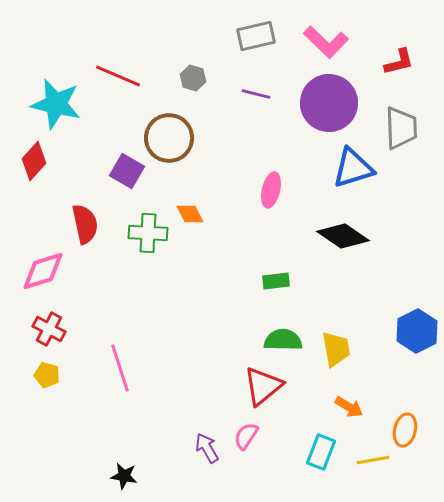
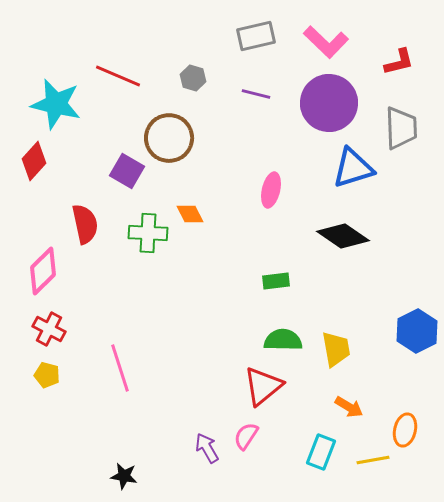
pink diamond: rotated 27 degrees counterclockwise
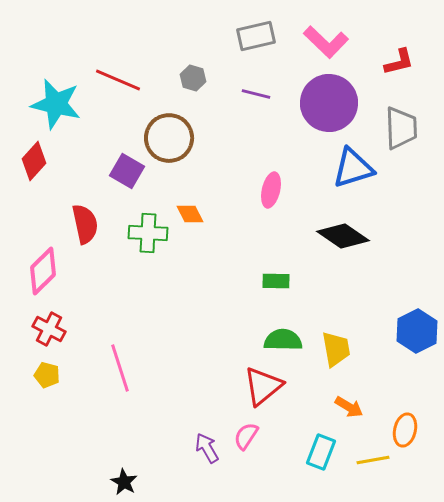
red line: moved 4 px down
green rectangle: rotated 8 degrees clockwise
black star: moved 6 px down; rotated 20 degrees clockwise
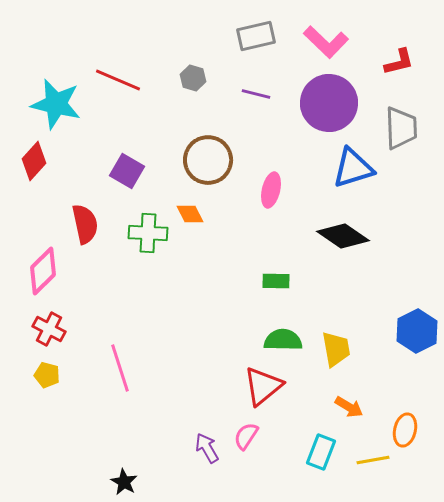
brown circle: moved 39 px right, 22 px down
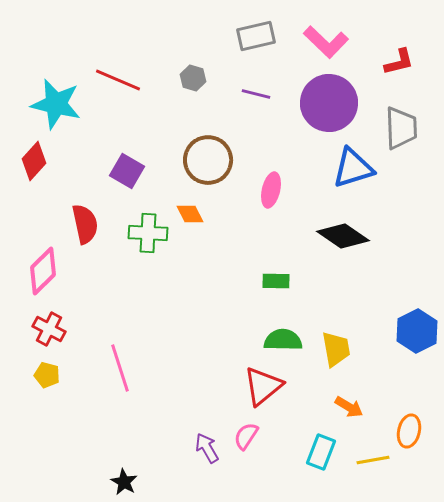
orange ellipse: moved 4 px right, 1 px down
